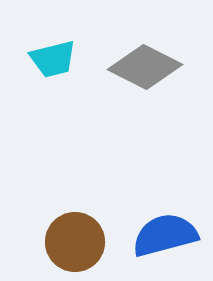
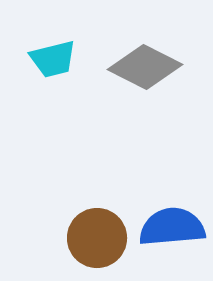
blue semicircle: moved 7 px right, 8 px up; rotated 10 degrees clockwise
brown circle: moved 22 px right, 4 px up
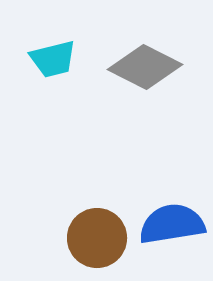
blue semicircle: moved 3 px up; rotated 4 degrees counterclockwise
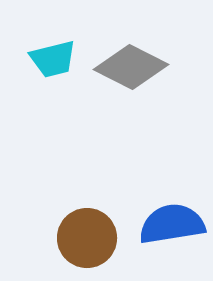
gray diamond: moved 14 px left
brown circle: moved 10 px left
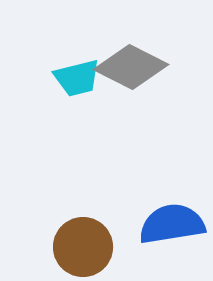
cyan trapezoid: moved 24 px right, 19 px down
brown circle: moved 4 px left, 9 px down
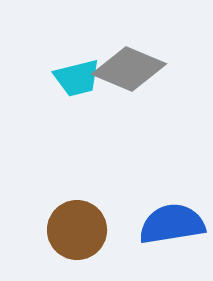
gray diamond: moved 2 px left, 2 px down; rotated 4 degrees counterclockwise
brown circle: moved 6 px left, 17 px up
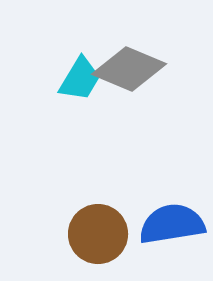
cyan trapezoid: moved 3 px right, 1 px down; rotated 45 degrees counterclockwise
brown circle: moved 21 px right, 4 px down
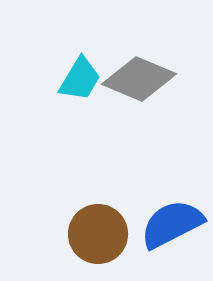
gray diamond: moved 10 px right, 10 px down
blue semicircle: rotated 18 degrees counterclockwise
